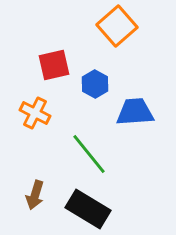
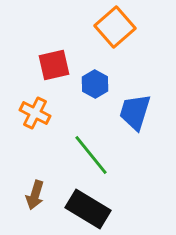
orange square: moved 2 px left, 1 px down
blue trapezoid: rotated 69 degrees counterclockwise
green line: moved 2 px right, 1 px down
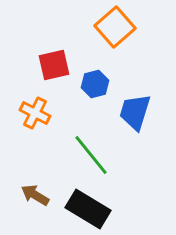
blue hexagon: rotated 16 degrees clockwise
brown arrow: rotated 104 degrees clockwise
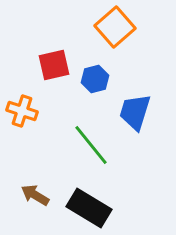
blue hexagon: moved 5 px up
orange cross: moved 13 px left, 2 px up; rotated 8 degrees counterclockwise
green line: moved 10 px up
black rectangle: moved 1 px right, 1 px up
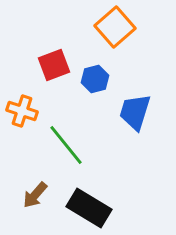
red square: rotated 8 degrees counterclockwise
green line: moved 25 px left
brown arrow: rotated 80 degrees counterclockwise
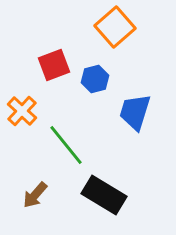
orange cross: rotated 24 degrees clockwise
black rectangle: moved 15 px right, 13 px up
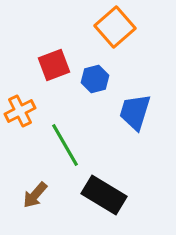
orange cross: moved 2 px left; rotated 20 degrees clockwise
green line: moved 1 px left; rotated 9 degrees clockwise
